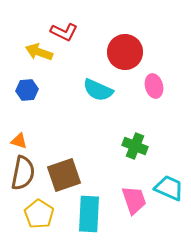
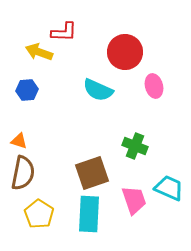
red L-shape: rotated 24 degrees counterclockwise
brown square: moved 28 px right, 2 px up
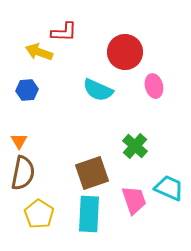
orange triangle: rotated 42 degrees clockwise
green cross: rotated 20 degrees clockwise
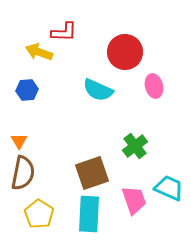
green cross: rotated 10 degrees clockwise
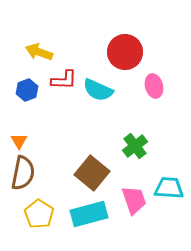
red L-shape: moved 48 px down
blue hexagon: rotated 15 degrees counterclockwise
brown square: rotated 32 degrees counterclockwise
cyan trapezoid: rotated 20 degrees counterclockwise
cyan rectangle: rotated 72 degrees clockwise
